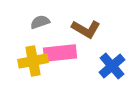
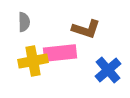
gray semicircle: moved 16 px left; rotated 108 degrees clockwise
brown L-shape: rotated 12 degrees counterclockwise
blue cross: moved 4 px left, 4 px down
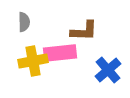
brown L-shape: moved 2 px left, 2 px down; rotated 16 degrees counterclockwise
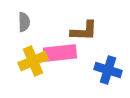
yellow cross: rotated 12 degrees counterclockwise
blue cross: rotated 32 degrees counterclockwise
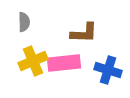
brown L-shape: moved 2 px down
pink rectangle: moved 4 px right, 10 px down
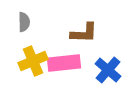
blue cross: rotated 24 degrees clockwise
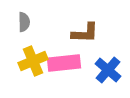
brown L-shape: moved 1 px right
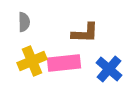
yellow cross: moved 1 px left
blue cross: moved 1 px right, 1 px up
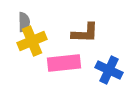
yellow cross: moved 20 px up
blue cross: moved 1 px down; rotated 16 degrees counterclockwise
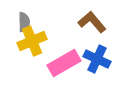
brown L-shape: moved 7 px right, 11 px up; rotated 132 degrees counterclockwise
pink rectangle: rotated 24 degrees counterclockwise
blue cross: moved 12 px left, 11 px up
